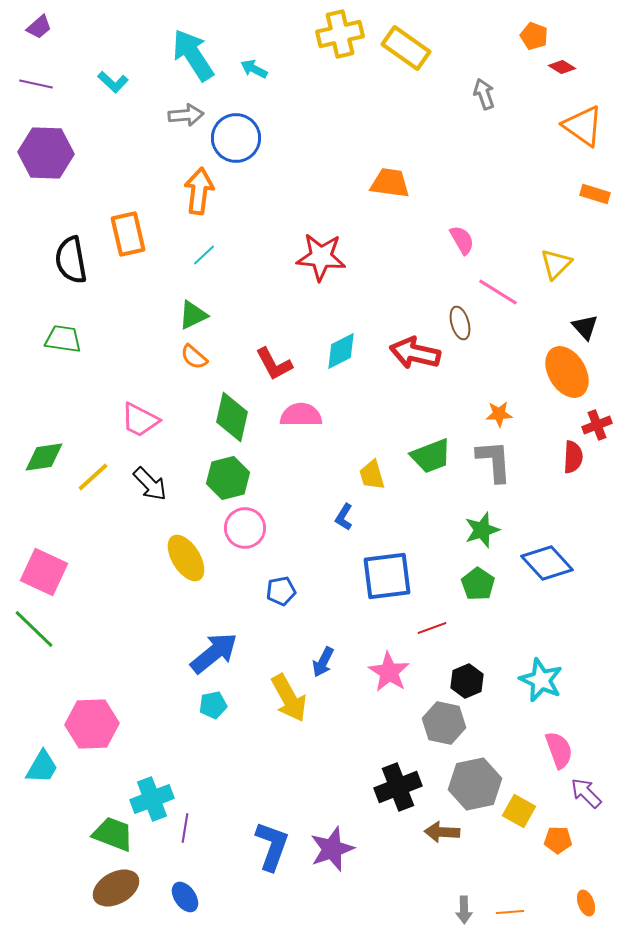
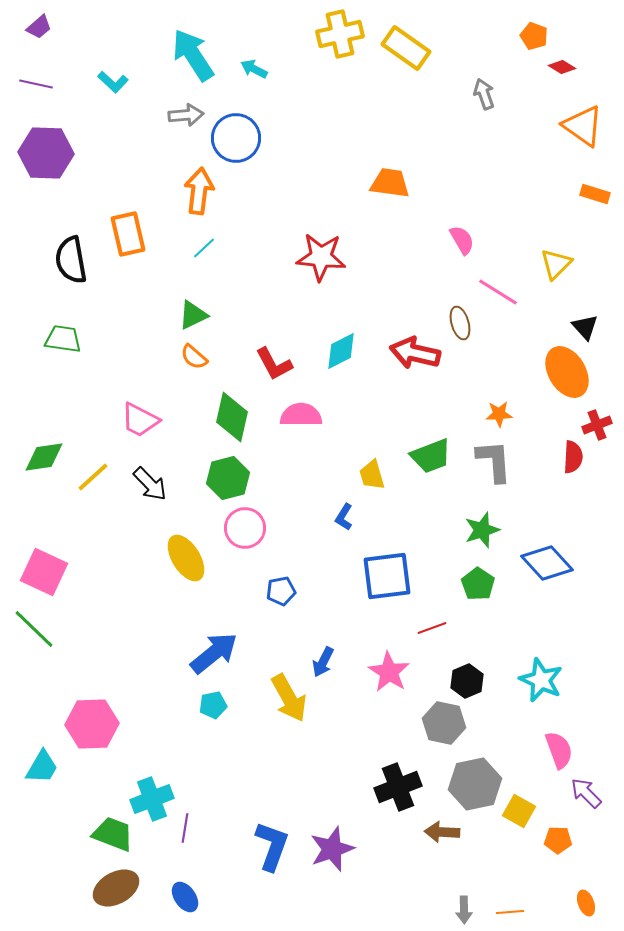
cyan line at (204, 255): moved 7 px up
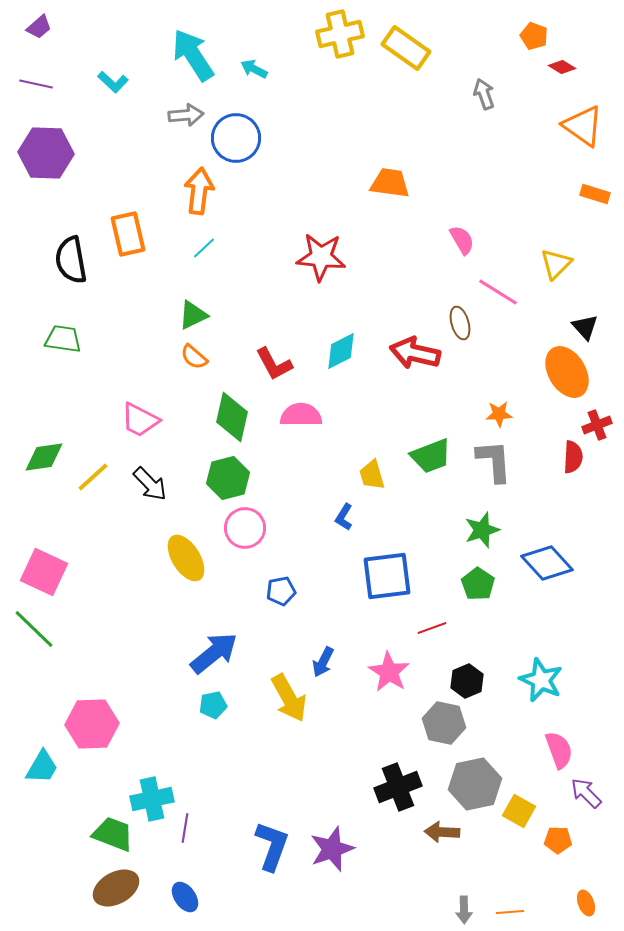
cyan cross at (152, 799): rotated 9 degrees clockwise
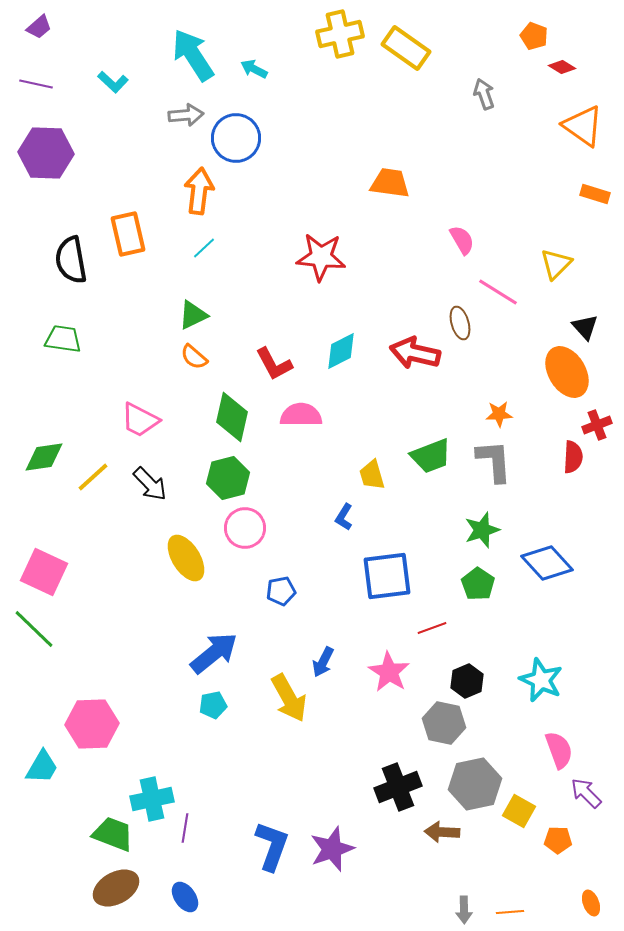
orange ellipse at (586, 903): moved 5 px right
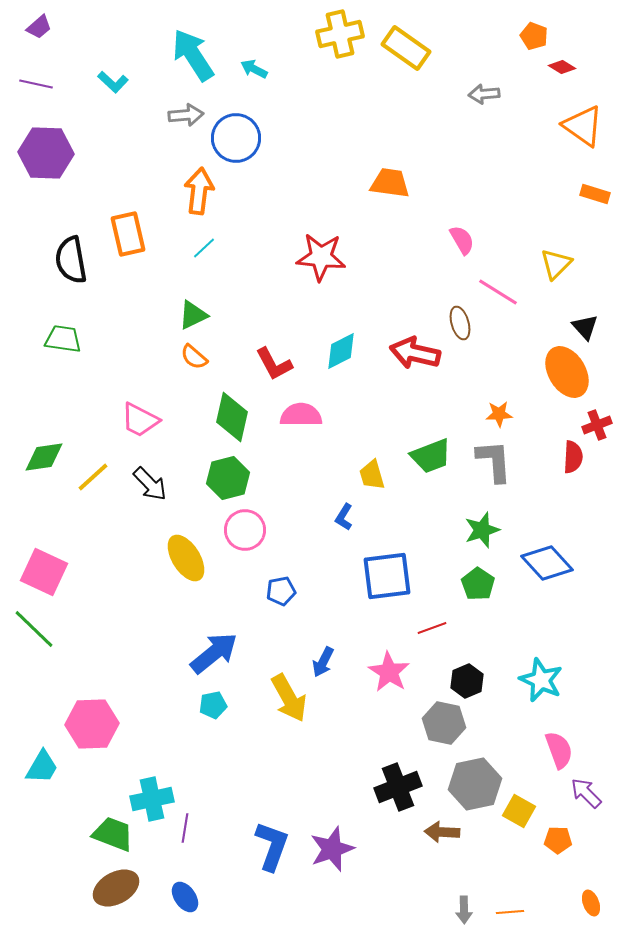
gray arrow at (484, 94): rotated 76 degrees counterclockwise
pink circle at (245, 528): moved 2 px down
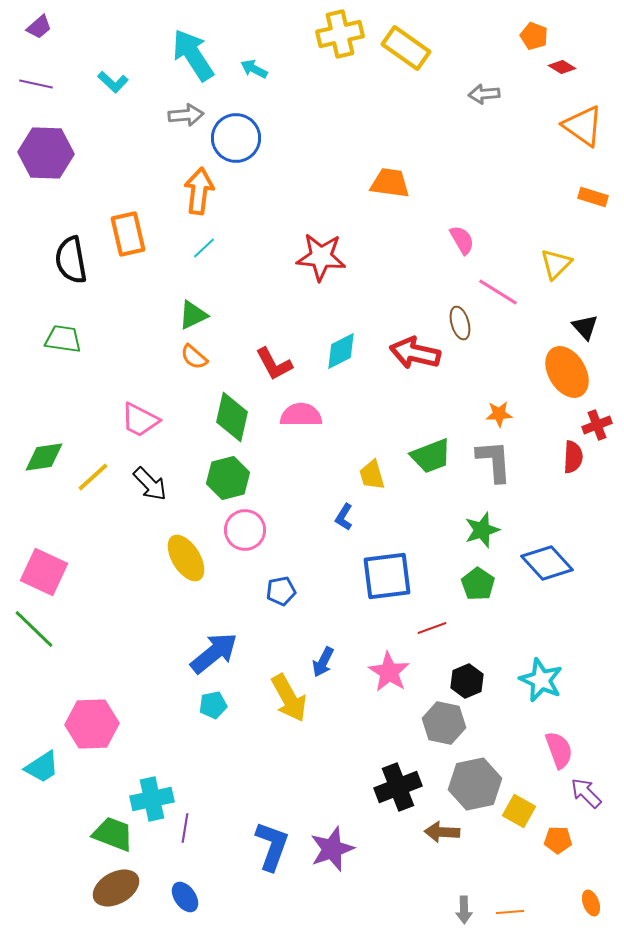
orange rectangle at (595, 194): moved 2 px left, 3 px down
cyan trapezoid at (42, 767): rotated 27 degrees clockwise
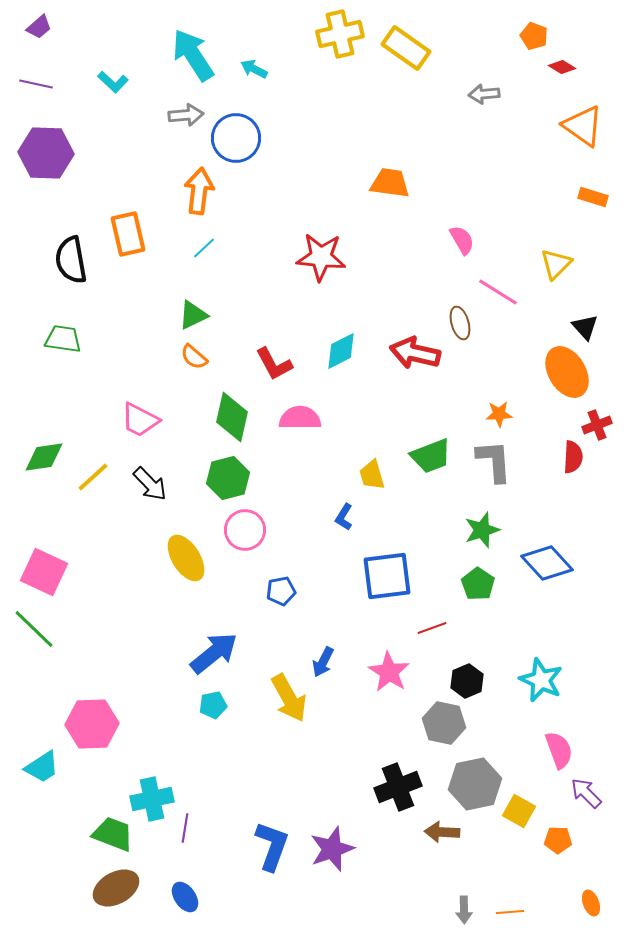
pink semicircle at (301, 415): moved 1 px left, 3 px down
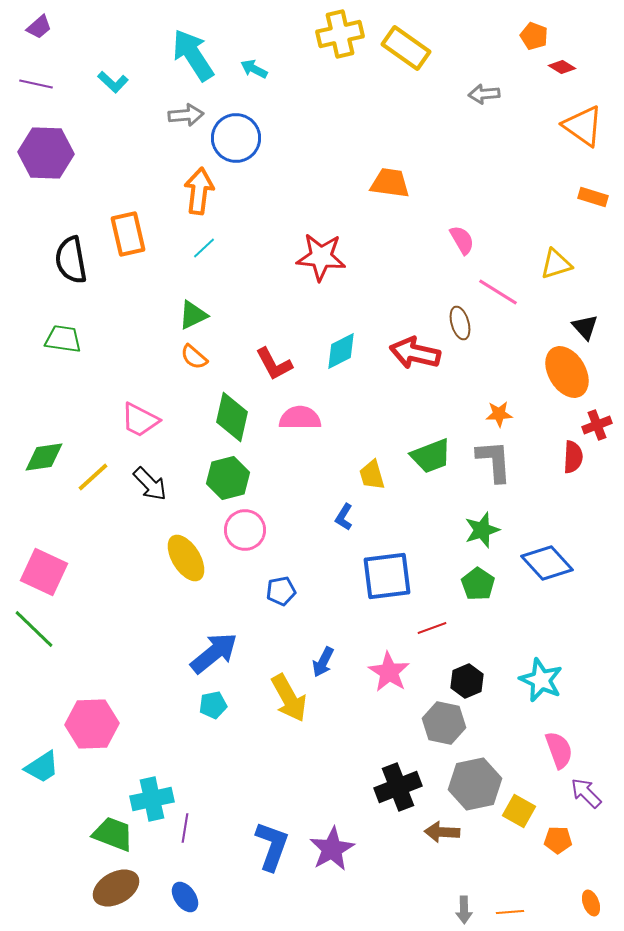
yellow triangle at (556, 264): rotated 28 degrees clockwise
purple star at (332, 849): rotated 9 degrees counterclockwise
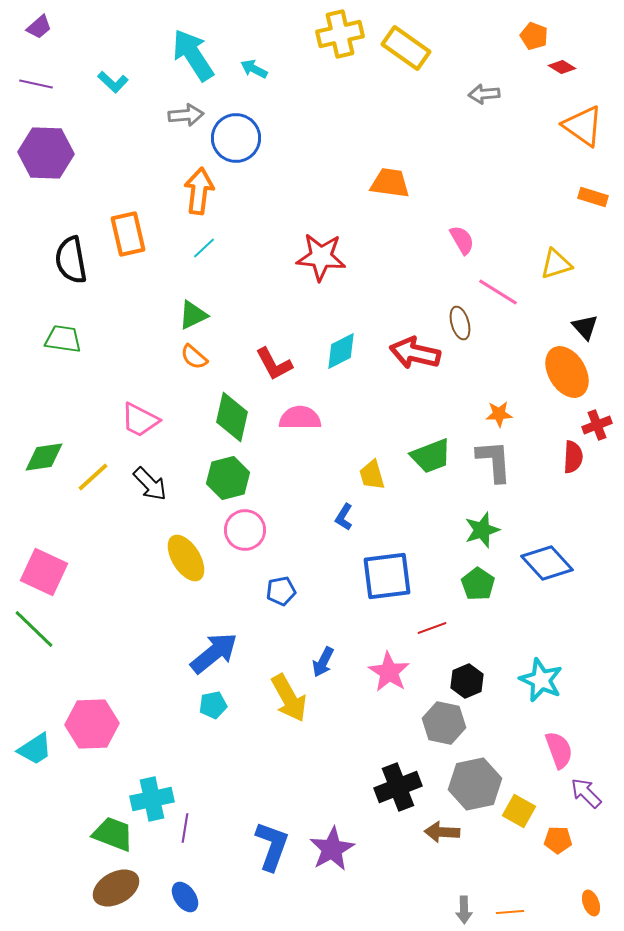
cyan trapezoid at (42, 767): moved 7 px left, 18 px up
